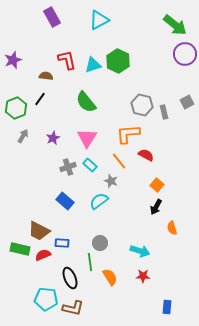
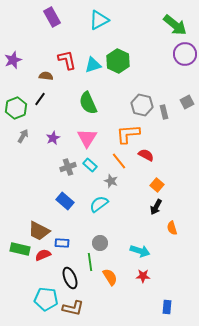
green semicircle at (86, 102): moved 2 px right, 1 px down; rotated 15 degrees clockwise
cyan semicircle at (99, 201): moved 3 px down
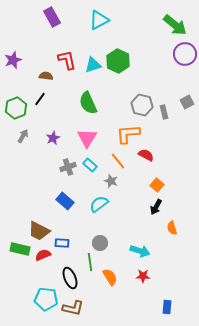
orange line at (119, 161): moved 1 px left
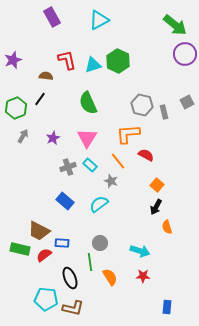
orange semicircle at (172, 228): moved 5 px left, 1 px up
red semicircle at (43, 255): moved 1 px right; rotated 14 degrees counterclockwise
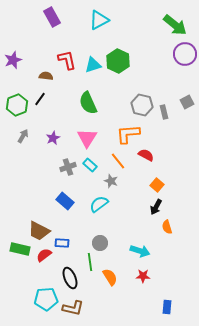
green hexagon at (16, 108): moved 1 px right, 3 px up
cyan pentagon at (46, 299): rotated 10 degrees counterclockwise
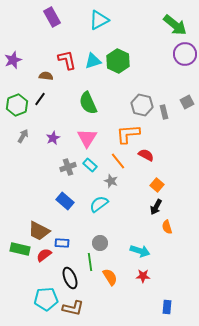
cyan triangle at (93, 65): moved 4 px up
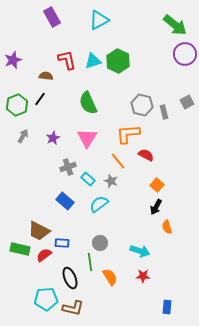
cyan rectangle at (90, 165): moved 2 px left, 14 px down
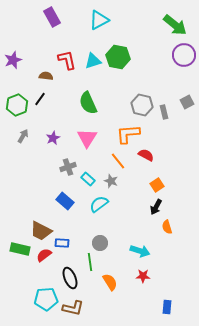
purple circle at (185, 54): moved 1 px left, 1 px down
green hexagon at (118, 61): moved 4 px up; rotated 15 degrees counterclockwise
orange square at (157, 185): rotated 16 degrees clockwise
brown trapezoid at (39, 231): moved 2 px right
orange semicircle at (110, 277): moved 5 px down
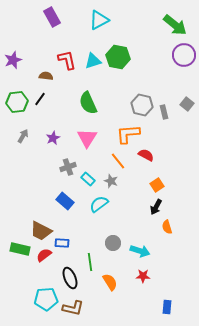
gray square at (187, 102): moved 2 px down; rotated 24 degrees counterclockwise
green hexagon at (17, 105): moved 3 px up; rotated 15 degrees clockwise
gray circle at (100, 243): moved 13 px right
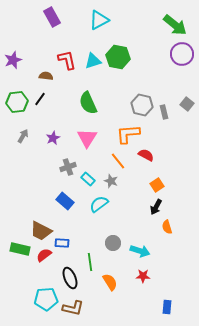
purple circle at (184, 55): moved 2 px left, 1 px up
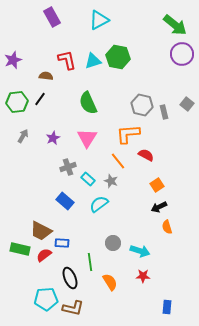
black arrow at (156, 207): moved 3 px right; rotated 35 degrees clockwise
